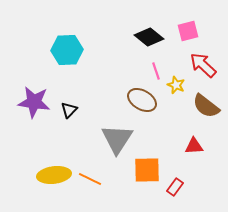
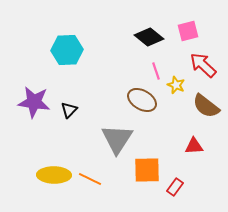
yellow ellipse: rotated 8 degrees clockwise
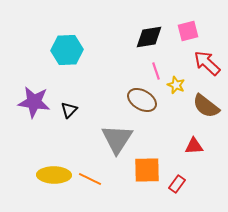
black diamond: rotated 48 degrees counterclockwise
red arrow: moved 4 px right, 2 px up
red rectangle: moved 2 px right, 3 px up
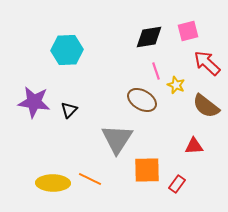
yellow ellipse: moved 1 px left, 8 px down
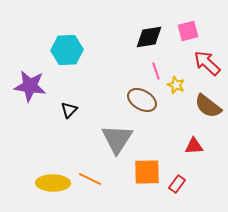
purple star: moved 4 px left, 16 px up
brown semicircle: moved 2 px right
orange square: moved 2 px down
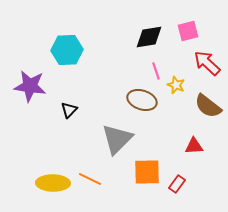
brown ellipse: rotated 12 degrees counterclockwise
gray triangle: rotated 12 degrees clockwise
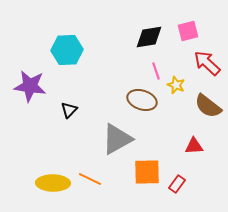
gray triangle: rotated 16 degrees clockwise
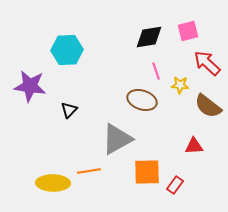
yellow star: moved 4 px right; rotated 18 degrees counterclockwise
orange line: moved 1 px left, 8 px up; rotated 35 degrees counterclockwise
red rectangle: moved 2 px left, 1 px down
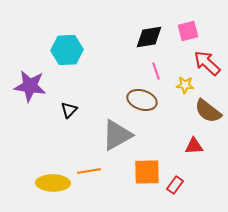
yellow star: moved 5 px right
brown semicircle: moved 5 px down
gray triangle: moved 4 px up
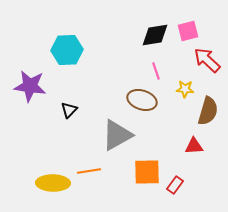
black diamond: moved 6 px right, 2 px up
red arrow: moved 3 px up
yellow star: moved 4 px down
brown semicircle: rotated 112 degrees counterclockwise
